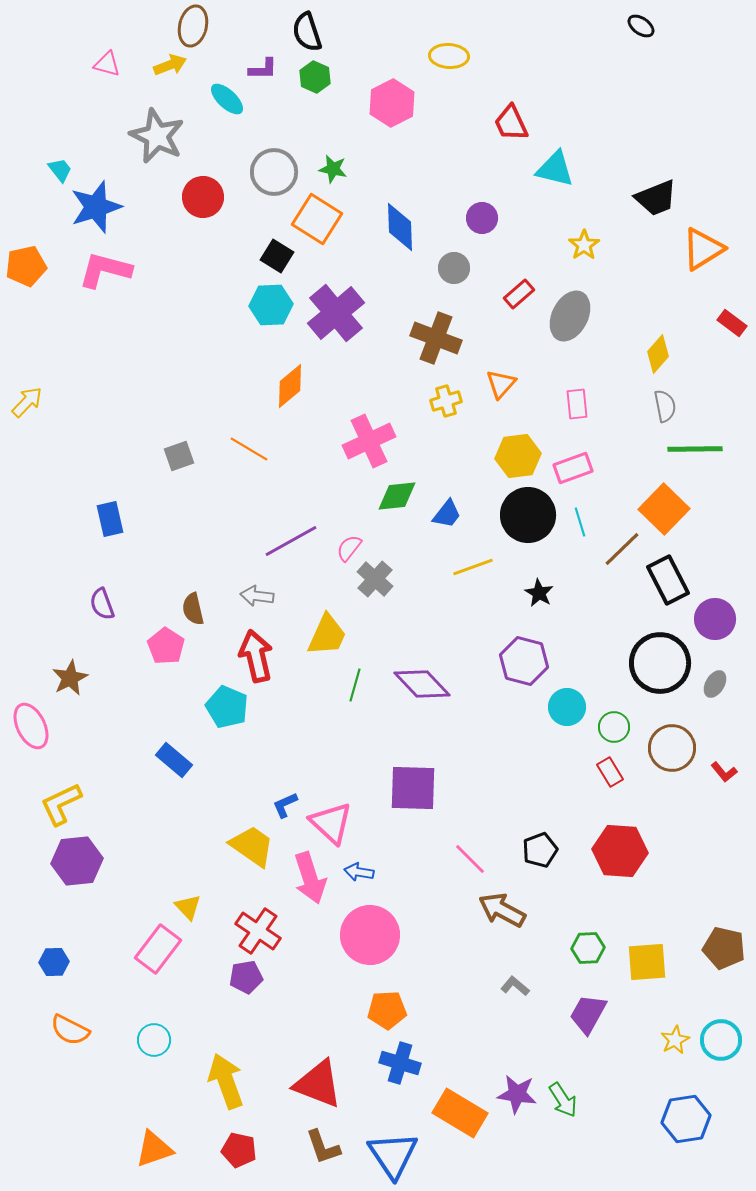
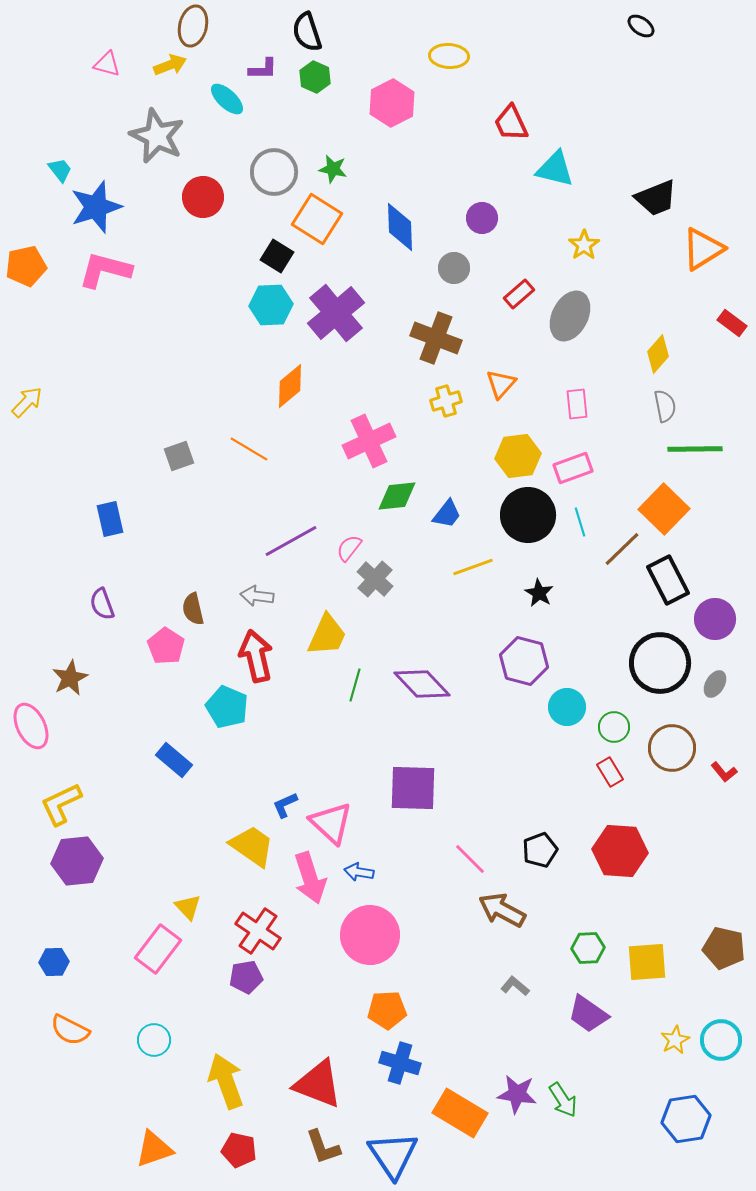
purple trapezoid at (588, 1014): rotated 84 degrees counterclockwise
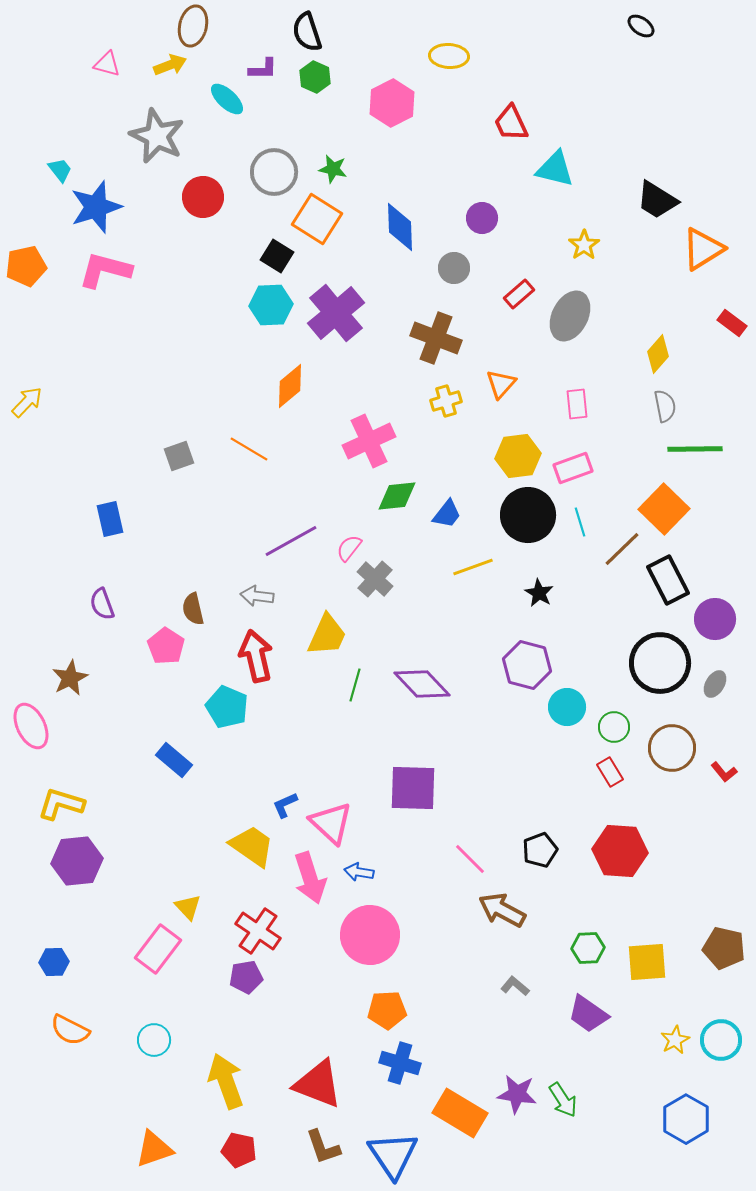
black trapezoid at (656, 198): moved 1 px right, 2 px down; rotated 54 degrees clockwise
purple hexagon at (524, 661): moved 3 px right, 4 px down
yellow L-shape at (61, 804): rotated 42 degrees clockwise
blue hexagon at (686, 1119): rotated 21 degrees counterclockwise
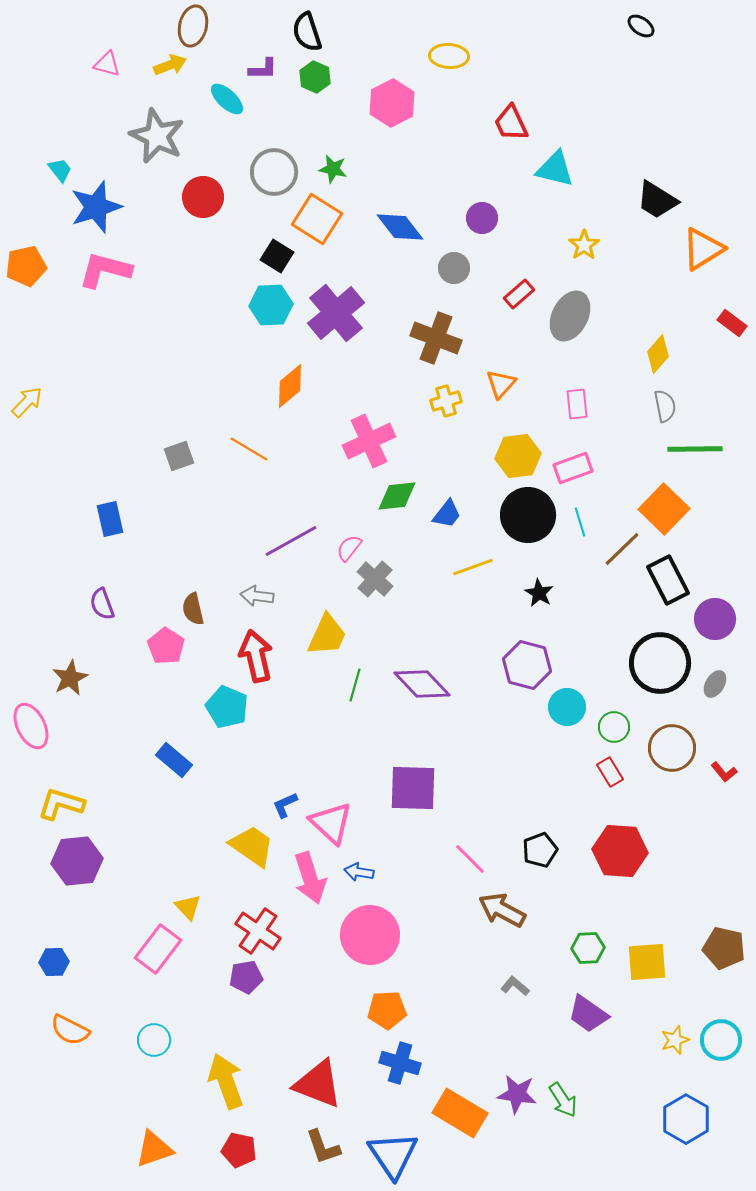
blue diamond at (400, 227): rotated 36 degrees counterclockwise
yellow star at (675, 1040): rotated 8 degrees clockwise
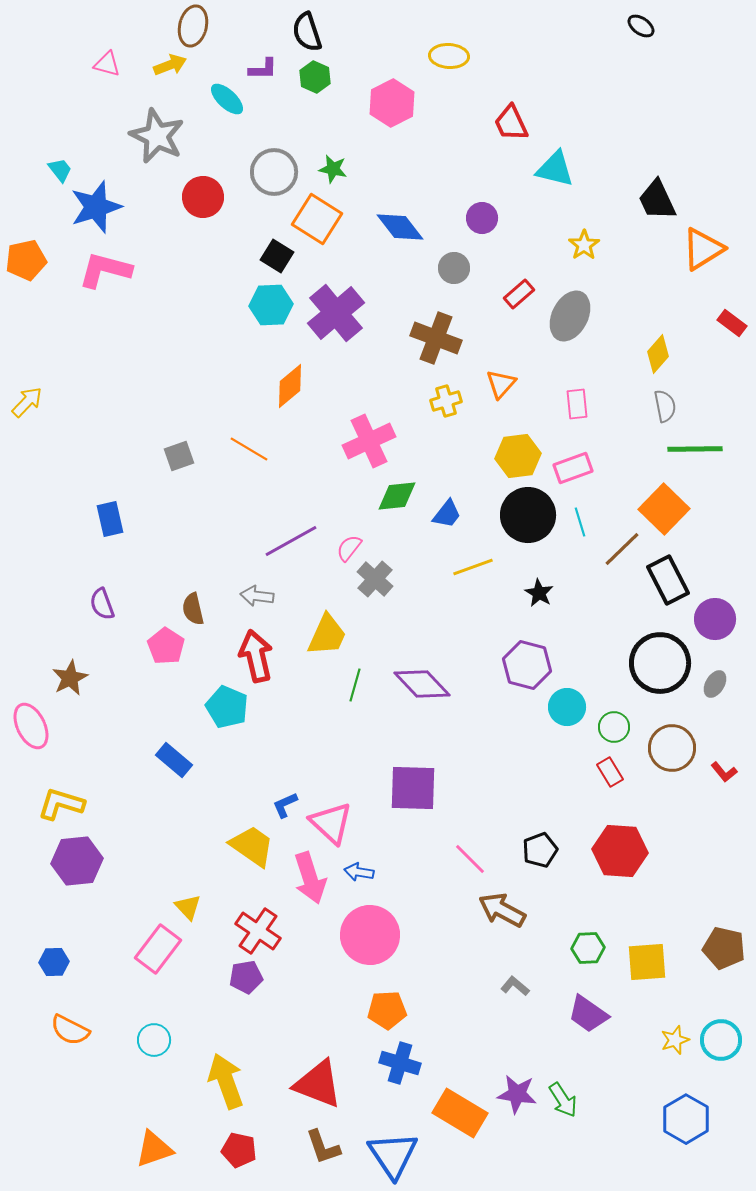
black trapezoid at (657, 200): rotated 33 degrees clockwise
orange pentagon at (26, 266): moved 6 px up
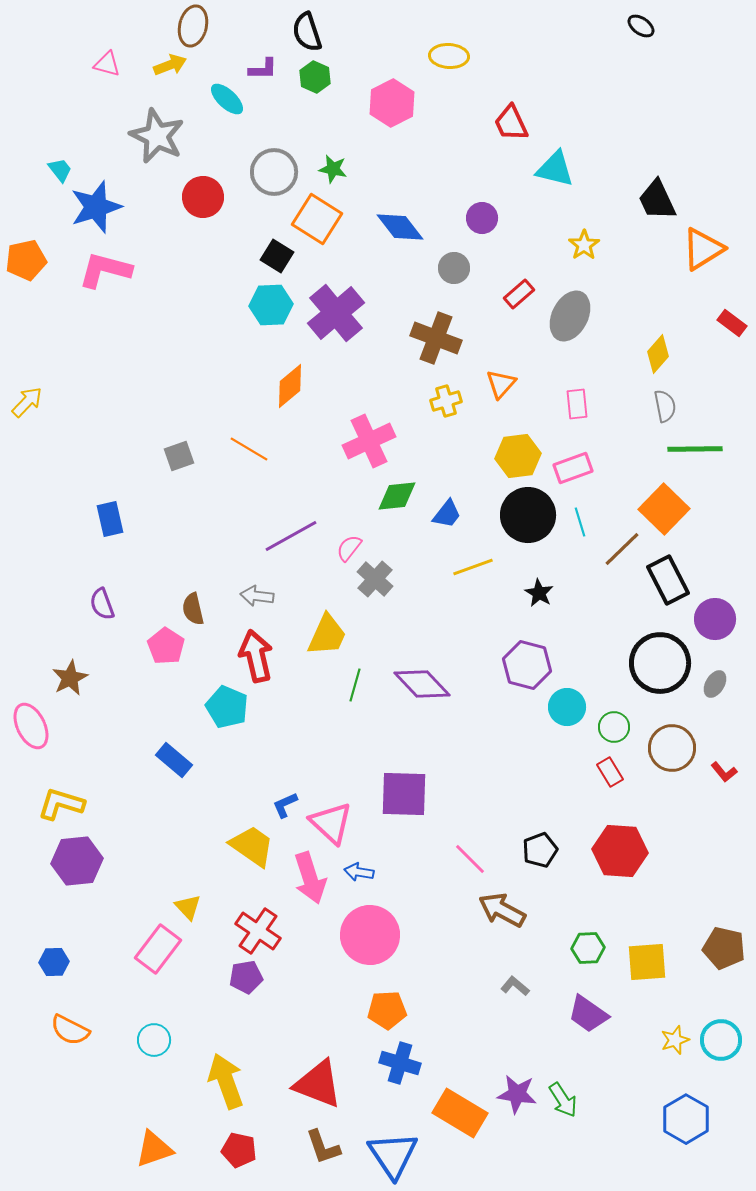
purple line at (291, 541): moved 5 px up
purple square at (413, 788): moved 9 px left, 6 px down
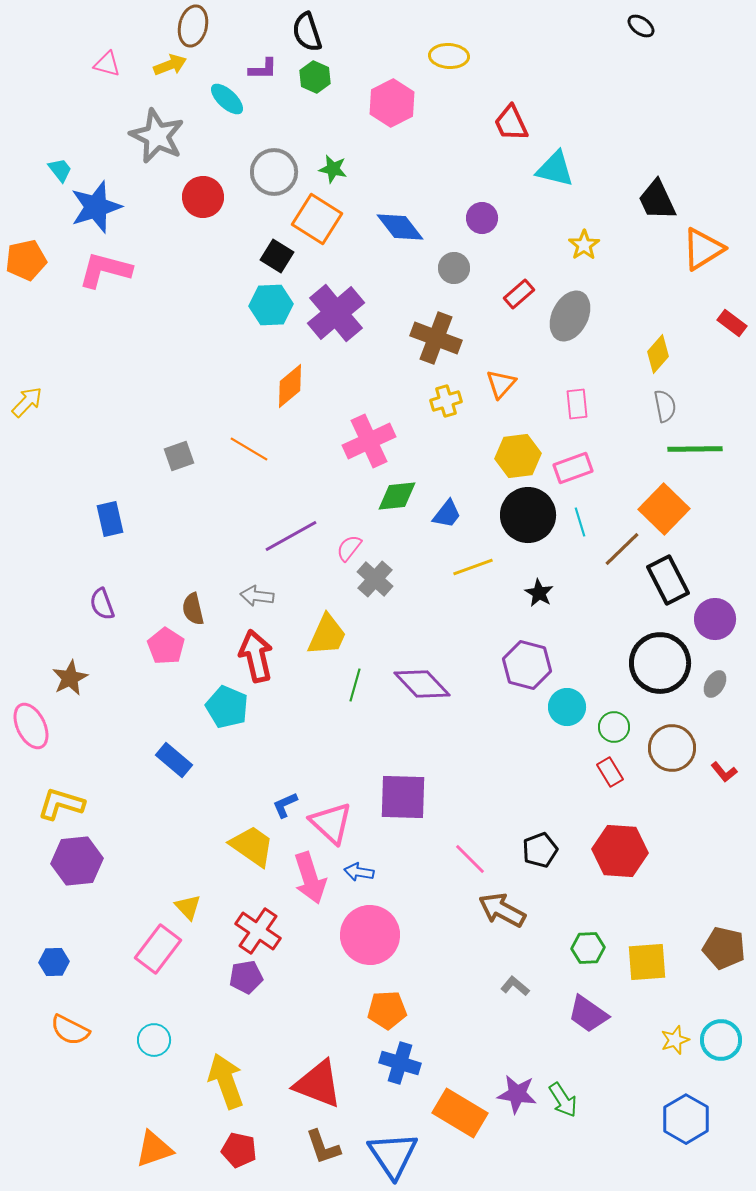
purple square at (404, 794): moved 1 px left, 3 px down
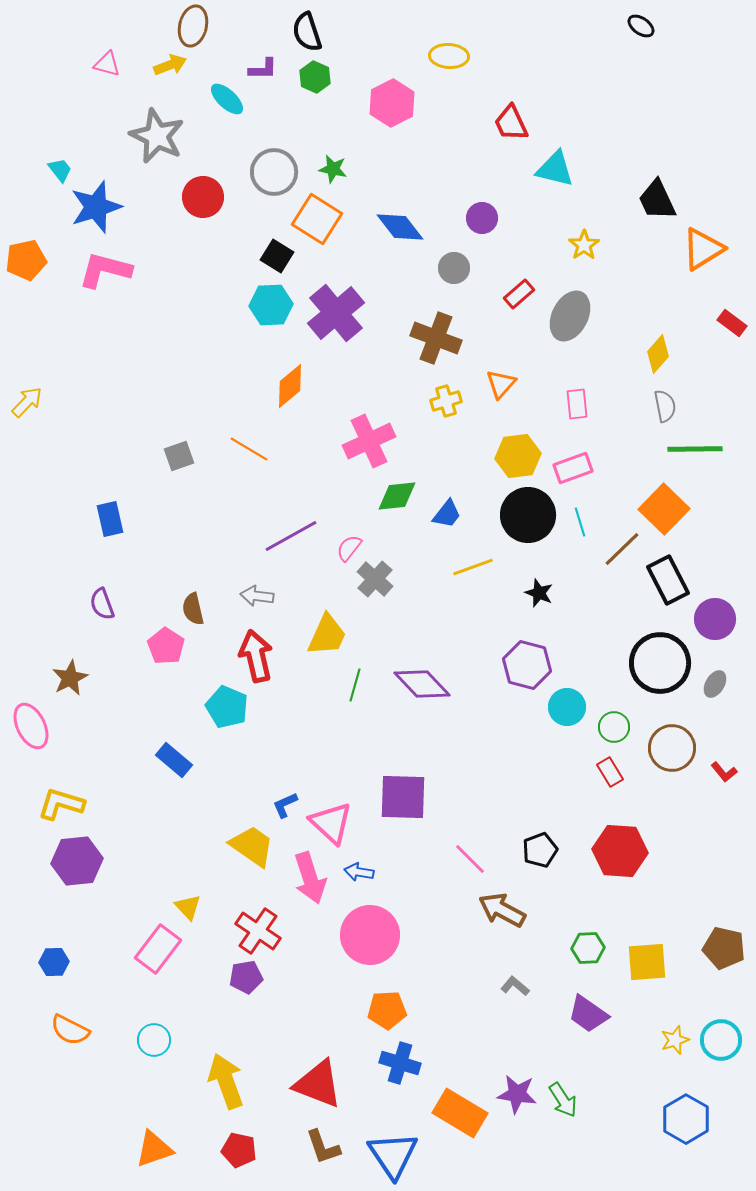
black star at (539, 593): rotated 8 degrees counterclockwise
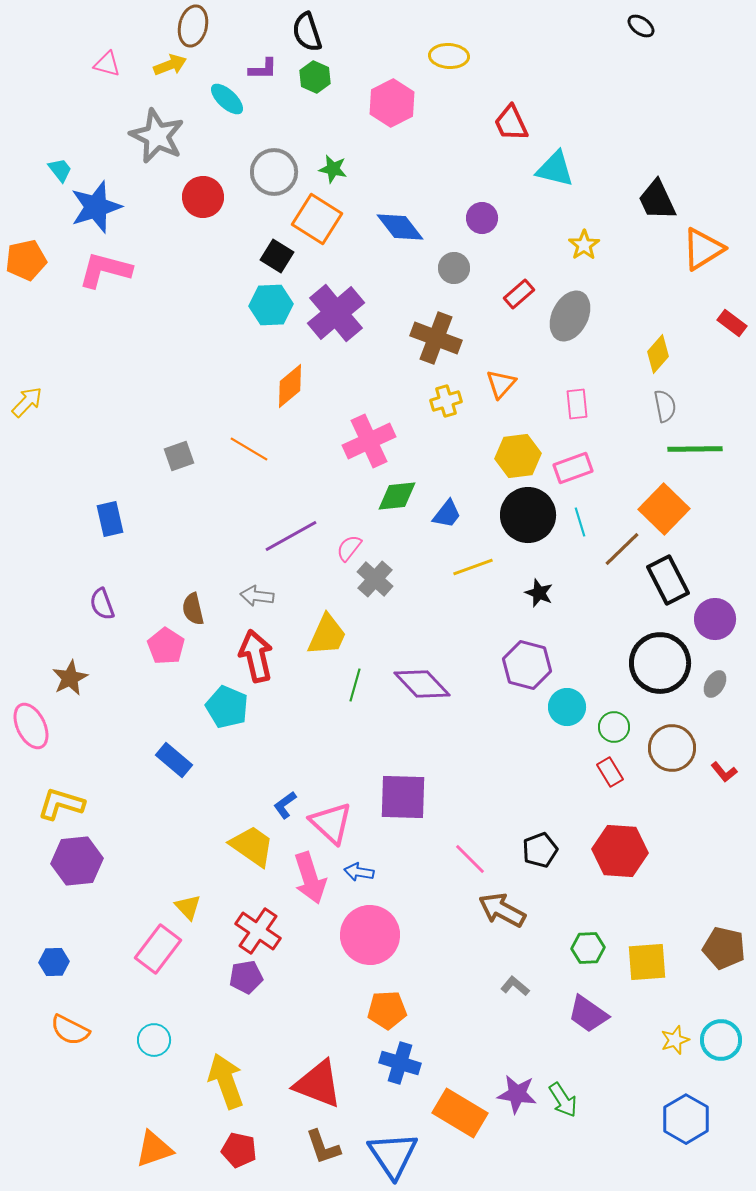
blue L-shape at (285, 805): rotated 12 degrees counterclockwise
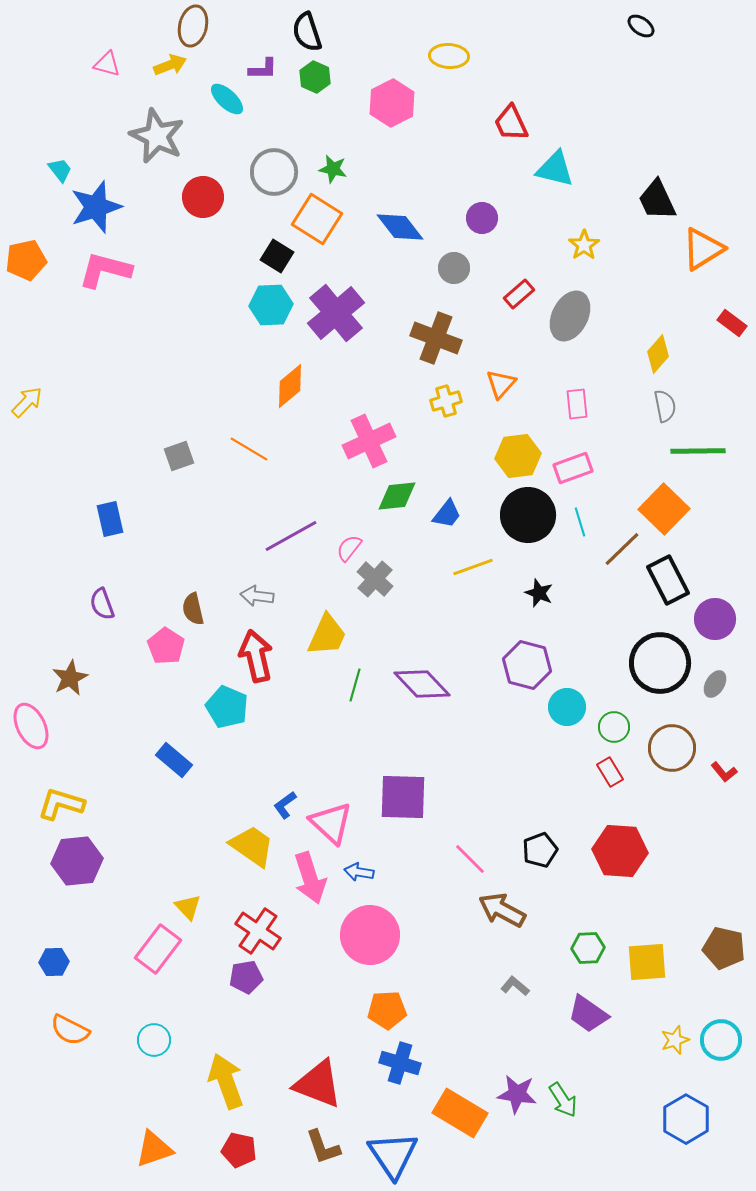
green line at (695, 449): moved 3 px right, 2 px down
